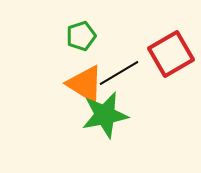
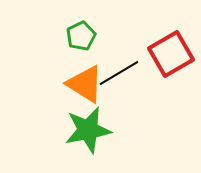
green pentagon: rotated 8 degrees counterclockwise
green star: moved 17 px left, 15 px down
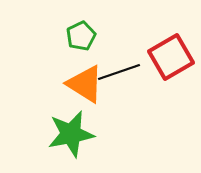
red square: moved 3 px down
black line: moved 1 px up; rotated 12 degrees clockwise
green star: moved 17 px left, 4 px down
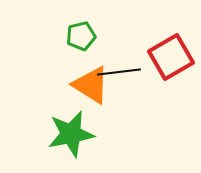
green pentagon: rotated 12 degrees clockwise
black line: rotated 12 degrees clockwise
orange triangle: moved 6 px right, 1 px down
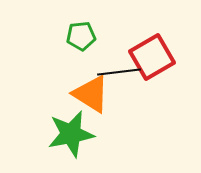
green pentagon: rotated 8 degrees clockwise
red square: moved 19 px left
orange triangle: moved 9 px down
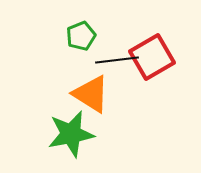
green pentagon: rotated 16 degrees counterclockwise
black line: moved 2 px left, 12 px up
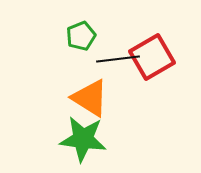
black line: moved 1 px right, 1 px up
orange triangle: moved 1 px left, 4 px down
green star: moved 12 px right, 5 px down; rotated 18 degrees clockwise
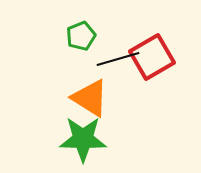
black line: rotated 9 degrees counterclockwise
green star: rotated 6 degrees counterclockwise
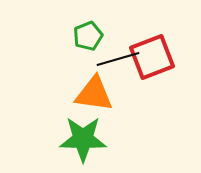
green pentagon: moved 7 px right
red square: rotated 9 degrees clockwise
orange triangle: moved 4 px right, 4 px up; rotated 24 degrees counterclockwise
